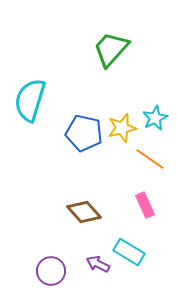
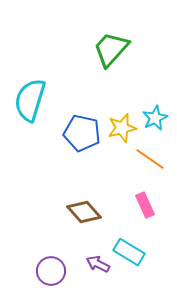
blue pentagon: moved 2 px left
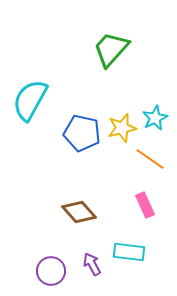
cyan semicircle: rotated 12 degrees clockwise
brown diamond: moved 5 px left
cyan rectangle: rotated 24 degrees counterclockwise
purple arrow: moved 6 px left; rotated 35 degrees clockwise
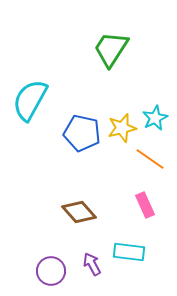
green trapezoid: rotated 9 degrees counterclockwise
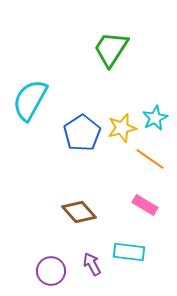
blue pentagon: rotated 27 degrees clockwise
pink rectangle: rotated 35 degrees counterclockwise
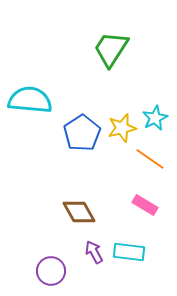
cyan semicircle: rotated 66 degrees clockwise
brown diamond: rotated 12 degrees clockwise
purple arrow: moved 2 px right, 12 px up
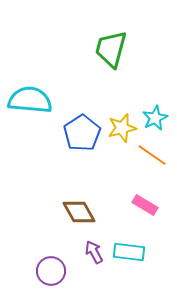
green trapezoid: rotated 18 degrees counterclockwise
orange line: moved 2 px right, 4 px up
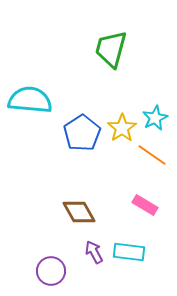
yellow star: rotated 20 degrees counterclockwise
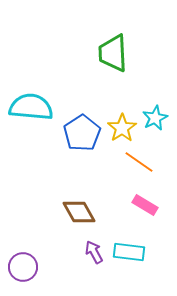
green trapezoid: moved 2 px right, 4 px down; rotated 18 degrees counterclockwise
cyan semicircle: moved 1 px right, 7 px down
orange line: moved 13 px left, 7 px down
purple circle: moved 28 px left, 4 px up
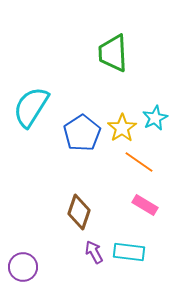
cyan semicircle: rotated 63 degrees counterclockwise
brown diamond: rotated 48 degrees clockwise
